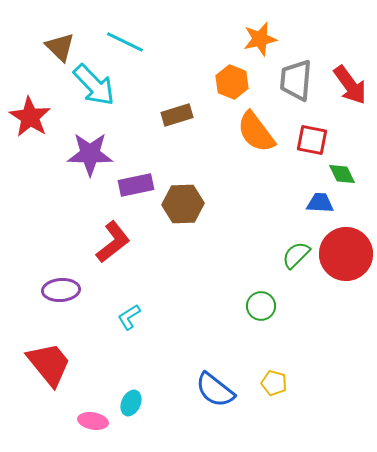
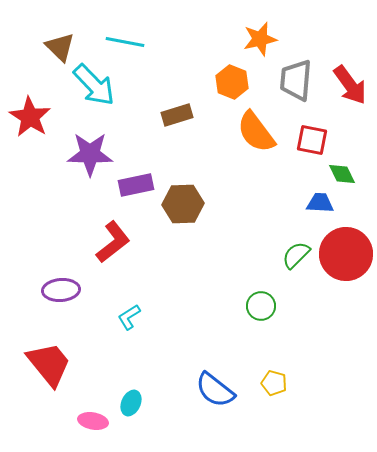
cyan line: rotated 15 degrees counterclockwise
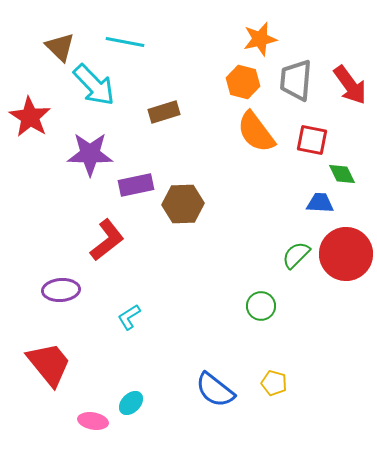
orange hexagon: moved 11 px right; rotated 8 degrees counterclockwise
brown rectangle: moved 13 px left, 3 px up
red L-shape: moved 6 px left, 2 px up
cyan ellipse: rotated 20 degrees clockwise
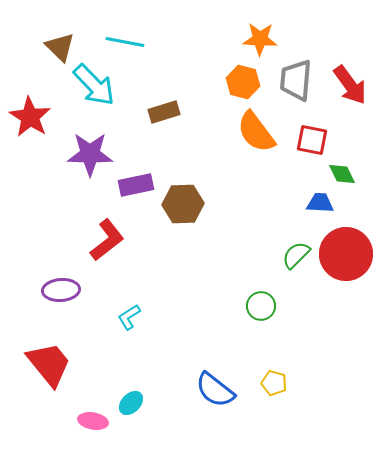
orange star: rotated 16 degrees clockwise
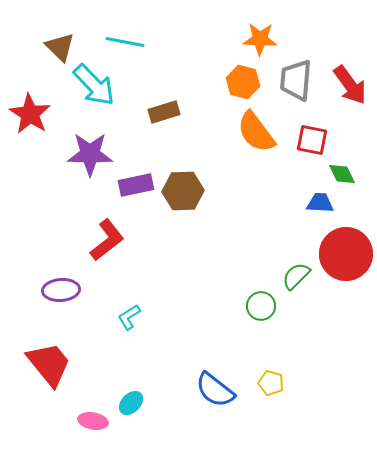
red star: moved 3 px up
brown hexagon: moved 13 px up
green semicircle: moved 21 px down
yellow pentagon: moved 3 px left
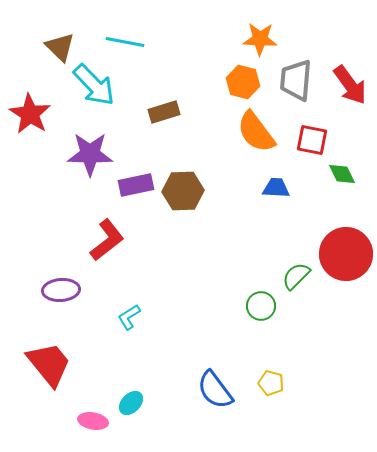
blue trapezoid: moved 44 px left, 15 px up
blue semicircle: rotated 15 degrees clockwise
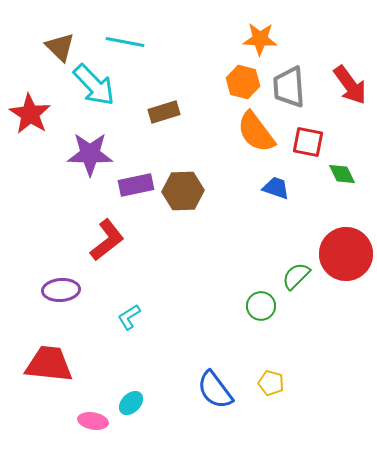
gray trapezoid: moved 7 px left, 7 px down; rotated 9 degrees counterclockwise
red square: moved 4 px left, 2 px down
blue trapezoid: rotated 16 degrees clockwise
red trapezoid: rotated 45 degrees counterclockwise
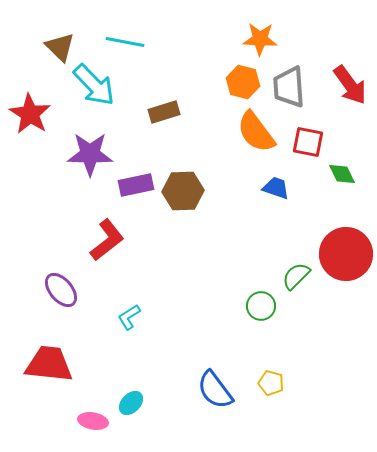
purple ellipse: rotated 54 degrees clockwise
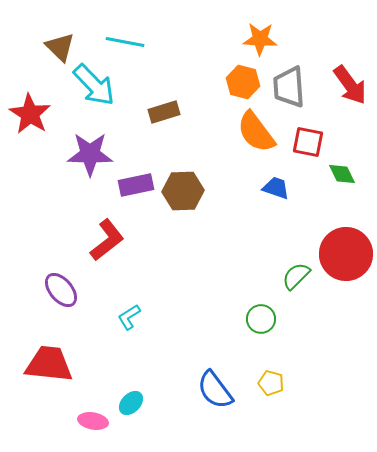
green circle: moved 13 px down
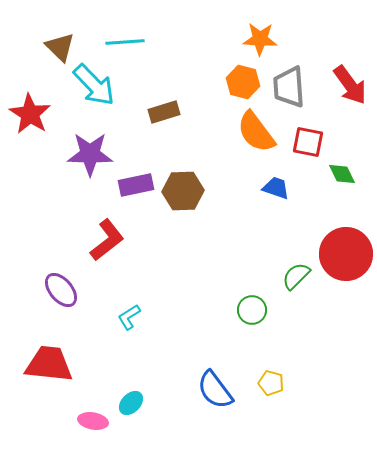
cyan line: rotated 15 degrees counterclockwise
green circle: moved 9 px left, 9 px up
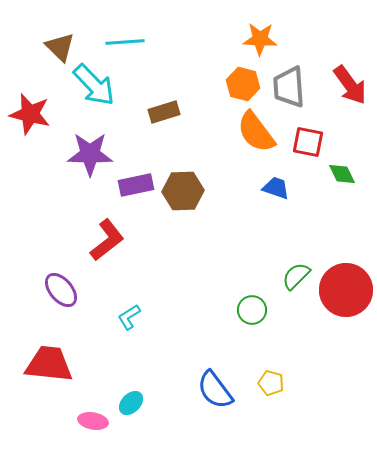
orange hexagon: moved 2 px down
red star: rotated 18 degrees counterclockwise
red circle: moved 36 px down
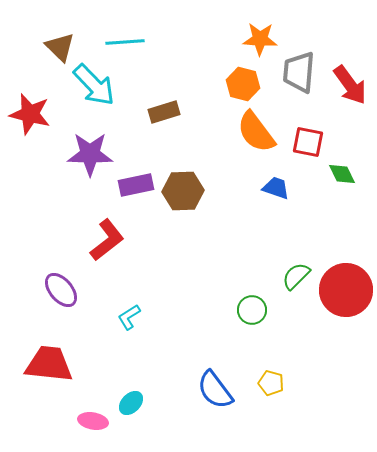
gray trapezoid: moved 10 px right, 15 px up; rotated 9 degrees clockwise
